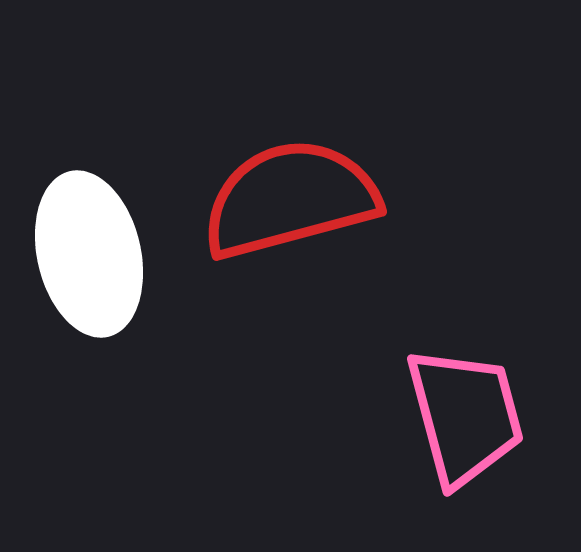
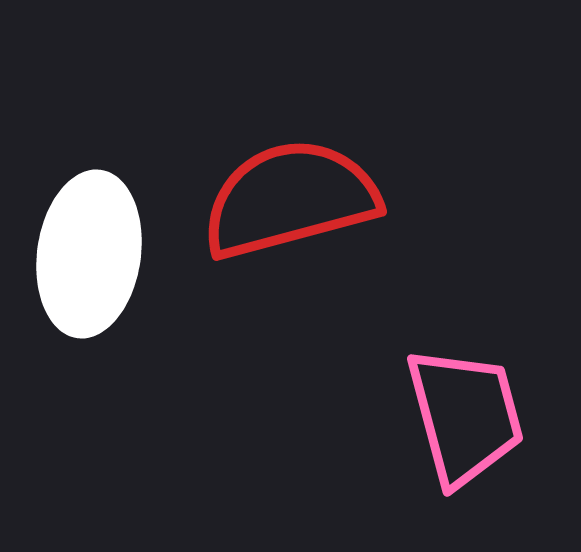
white ellipse: rotated 21 degrees clockwise
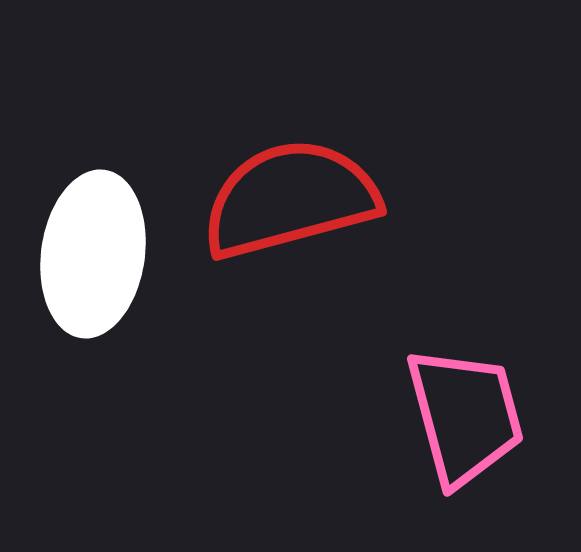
white ellipse: moved 4 px right
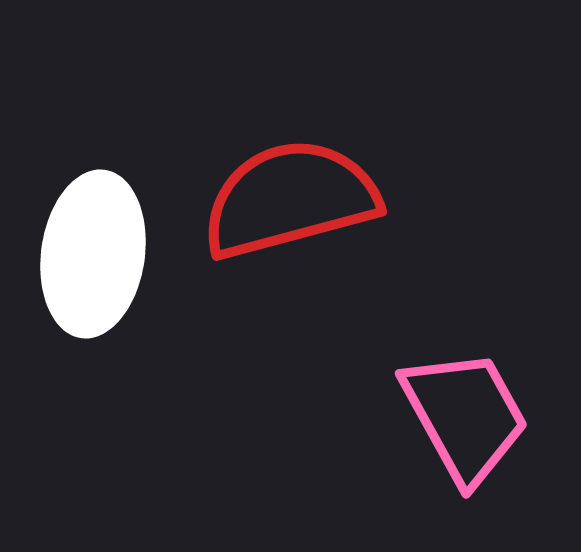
pink trapezoid: rotated 14 degrees counterclockwise
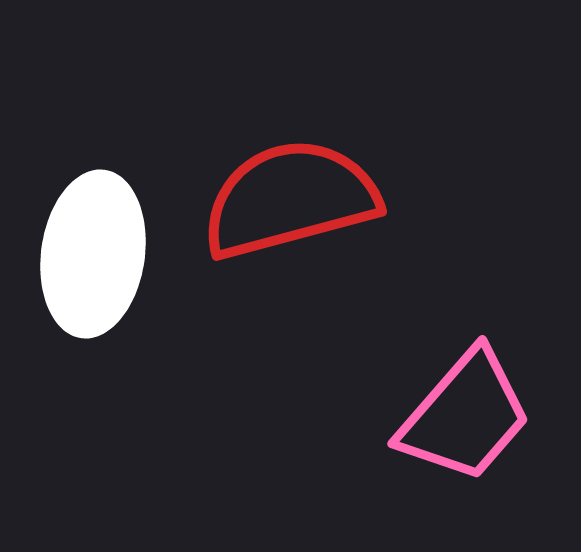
pink trapezoid: rotated 70 degrees clockwise
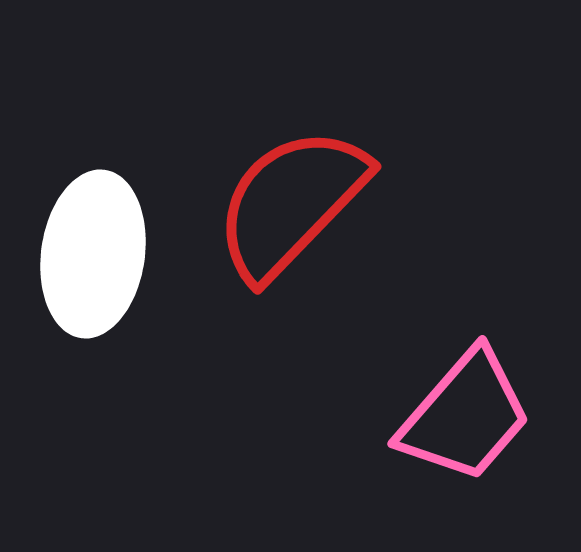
red semicircle: moved 1 px right, 4 px down; rotated 31 degrees counterclockwise
